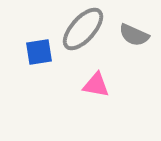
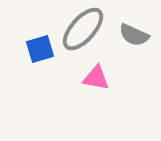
blue square: moved 1 px right, 3 px up; rotated 8 degrees counterclockwise
pink triangle: moved 7 px up
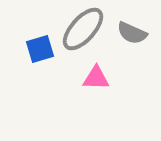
gray semicircle: moved 2 px left, 2 px up
pink triangle: rotated 8 degrees counterclockwise
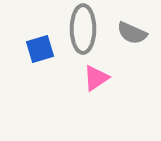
gray ellipse: rotated 42 degrees counterclockwise
pink triangle: rotated 36 degrees counterclockwise
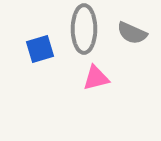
gray ellipse: moved 1 px right
pink triangle: rotated 20 degrees clockwise
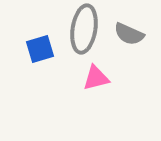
gray ellipse: rotated 9 degrees clockwise
gray semicircle: moved 3 px left, 1 px down
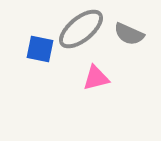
gray ellipse: moved 3 px left; rotated 42 degrees clockwise
blue square: rotated 28 degrees clockwise
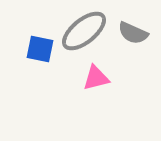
gray ellipse: moved 3 px right, 2 px down
gray semicircle: moved 4 px right, 1 px up
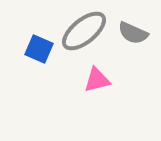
blue square: moved 1 px left; rotated 12 degrees clockwise
pink triangle: moved 1 px right, 2 px down
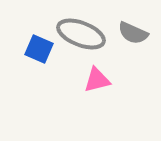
gray ellipse: moved 3 px left, 3 px down; rotated 60 degrees clockwise
